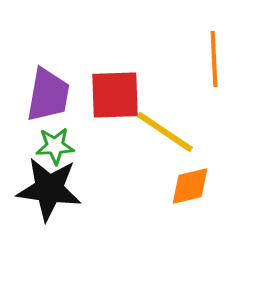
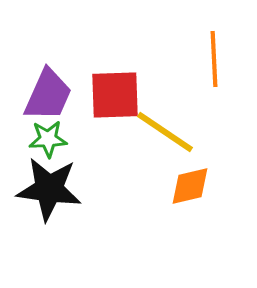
purple trapezoid: rotated 14 degrees clockwise
green star: moved 7 px left, 7 px up
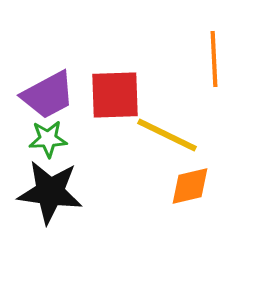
purple trapezoid: rotated 38 degrees clockwise
yellow line: moved 2 px right, 3 px down; rotated 8 degrees counterclockwise
black star: moved 1 px right, 3 px down
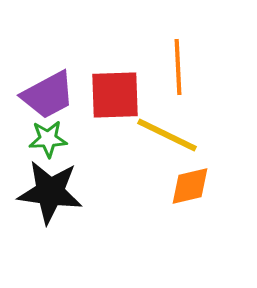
orange line: moved 36 px left, 8 px down
